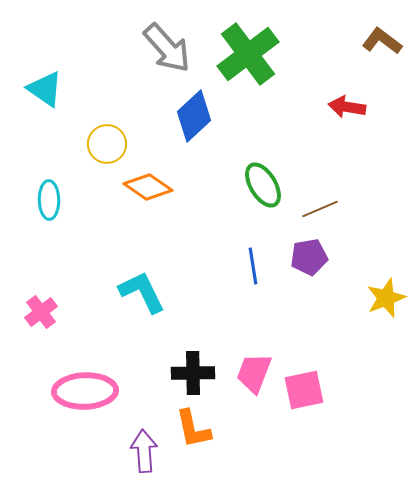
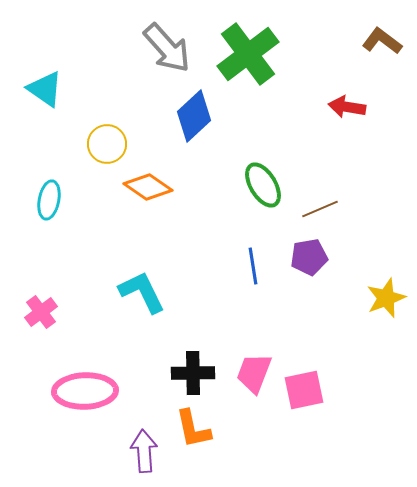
cyan ellipse: rotated 12 degrees clockwise
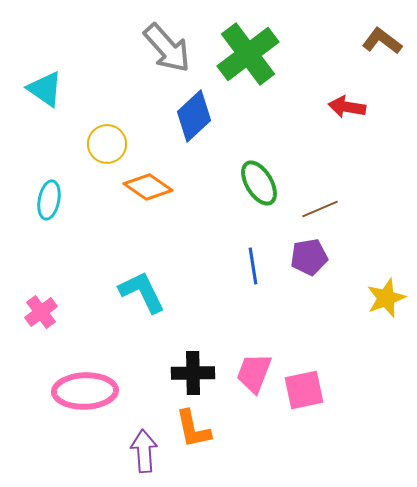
green ellipse: moved 4 px left, 2 px up
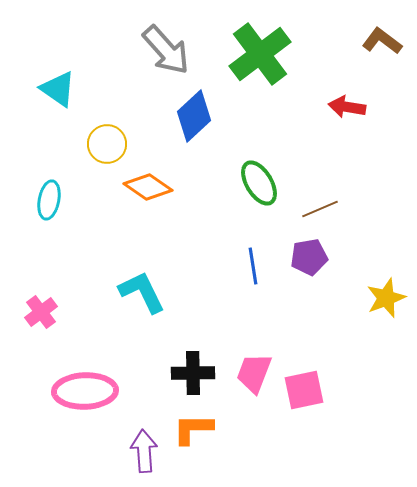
gray arrow: moved 1 px left, 2 px down
green cross: moved 12 px right
cyan triangle: moved 13 px right
orange L-shape: rotated 102 degrees clockwise
